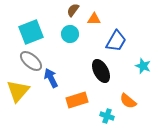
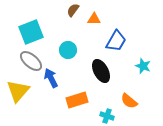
cyan circle: moved 2 px left, 16 px down
orange semicircle: moved 1 px right
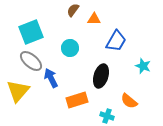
cyan circle: moved 2 px right, 2 px up
black ellipse: moved 5 px down; rotated 45 degrees clockwise
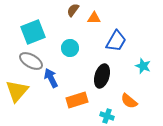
orange triangle: moved 1 px up
cyan square: moved 2 px right
gray ellipse: rotated 10 degrees counterclockwise
black ellipse: moved 1 px right
yellow triangle: moved 1 px left
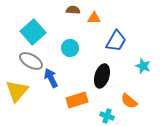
brown semicircle: rotated 56 degrees clockwise
cyan square: rotated 20 degrees counterclockwise
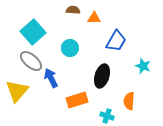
gray ellipse: rotated 10 degrees clockwise
orange semicircle: rotated 54 degrees clockwise
